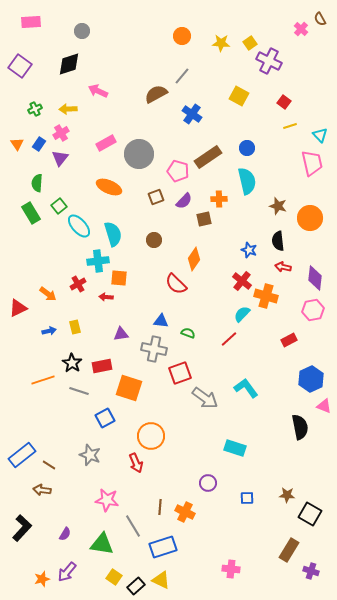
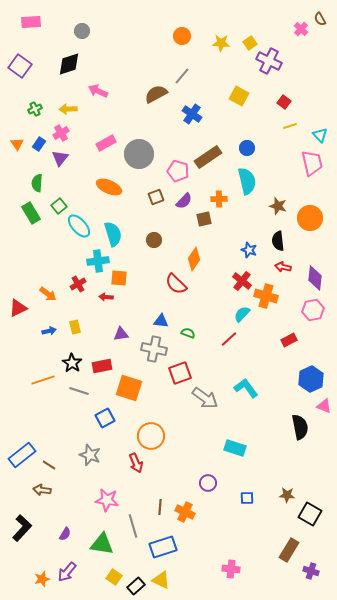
gray line at (133, 526): rotated 15 degrees clockwise
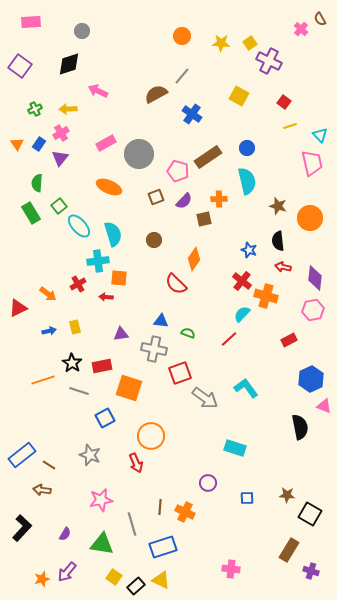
pink star at (107, 500): moved 6 px left; rotated 20 degrees counterclockwise
gray line at (133, 526): moved 1 px left, 2 px up
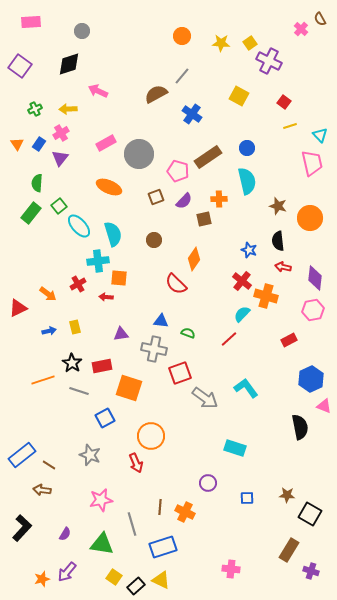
green rectangle at (31, 213): rotated 70 degrees clockwise
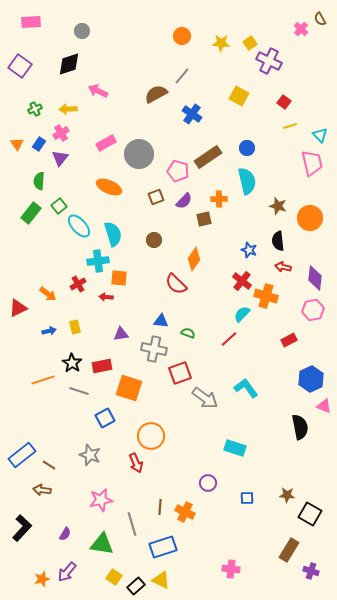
green semicircle at (37, 183): moved 2 px right, 2 px up
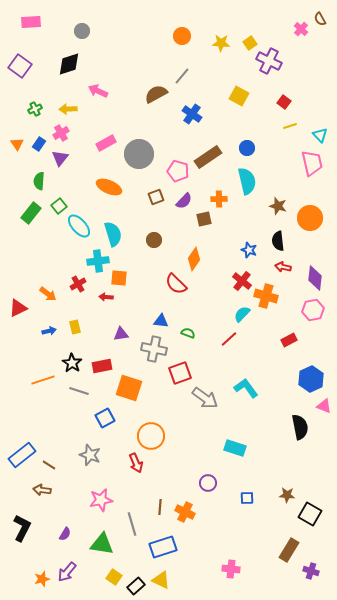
black L-shape at (22, 528): rotated 16 degrees counterclockwise
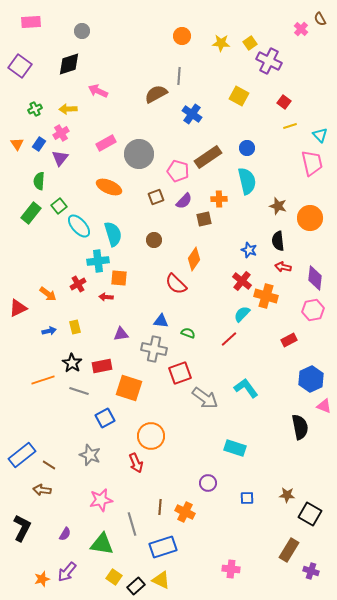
gray line at (182, 76): moved 3 px left; rotated 36 degrees counterclockwise
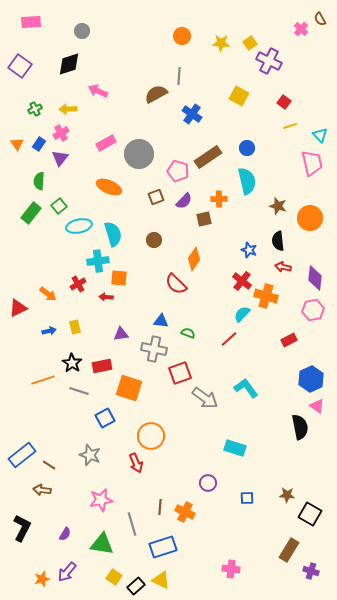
cyan ellipse at (79, 226): rotated 60 degrees counterclockwise
pink triangle at (324, 406): moved 7 px left; rotated 14 degrees clockwise
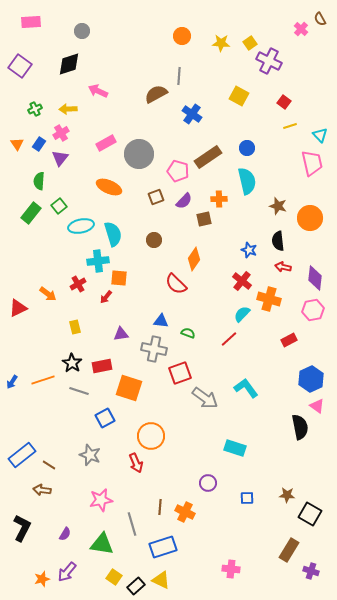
cyan ellipse at (79, 226): moved 2 px right
orange cross at (266, 296): moved 3 px right, 3 px down
red arrow at (106, 297): rotated 56 degrees counterclockwise
blue arrow at (49, 331): moved 37 px left, 51 px down; rotated 136 degrees clockwise
